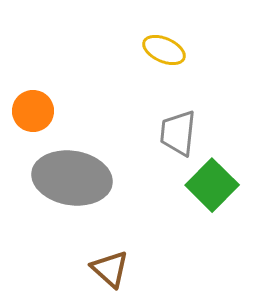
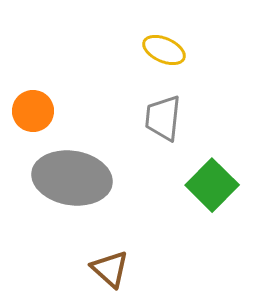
gray trapezoid: moved 15 px left, 15 px up
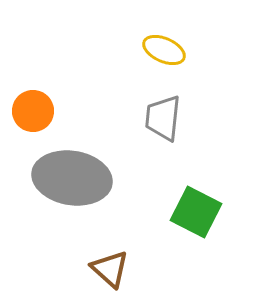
green square: moved 16 px left, 27 px down; rotated 18 degrees counterclockwise
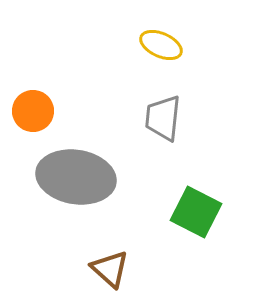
yellow ellipse: moved 3 px left, 5 px up
gray ellipse: moved 4 px right, 1 px up
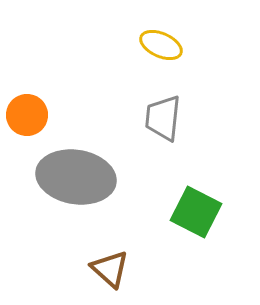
orange circle: moved 6 px left, 4 px down
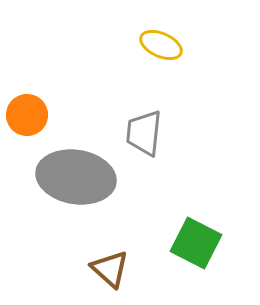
gray trapezoid: moved 19 px left, 15 px down
green square: moved 31 px down
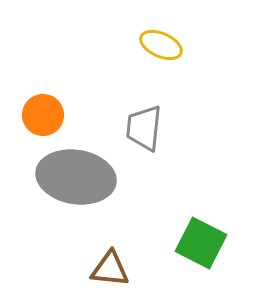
orange circle: moved 16 px right
gray trapezoid: moved 5 px up
green square: moved 5 px right
brown triangle: rotated 36 degrees counterclockwise
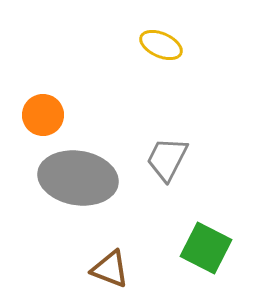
gray trapezoid: moved 23 px right, 31 px down; rotated 21 degrees clockwise
gray ellipse: moved 2 px right, 1 px down
green square: moved 5 px right, 5 px down
brown triangle: rotated 15 degrees clockwise
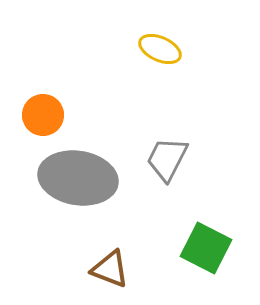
yellow ellipse: moved 1 px left, 4 px down
